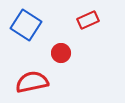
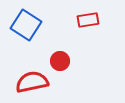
red rectangle: rotated 15 degrees clockwise
red circle: moved 1 px left, 8 px down
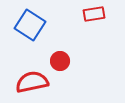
red rectangle: moved 6 px right, 6 px up
blue square: moved 4 px right
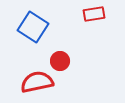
blue square: moved 3 px right, 2 px down
red semicircle: moved 5 px right
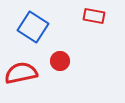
red rectangle: moved 2 px down; rotated 20 degrees clockwise
red semicircle: moved 16 px left, 9 px up
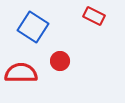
red rectangle: rotated 15 degrees clockwise
red semicircle: rotated 12 degrees clockwise
